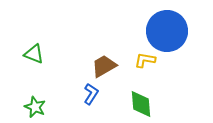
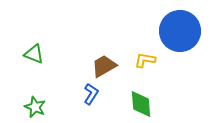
blue circle: moved 13 px right
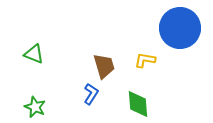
blue circle: moved 3 px up
brown trapezoid: rotated 104 degrees clockwise
green diamond: moved 3 px left
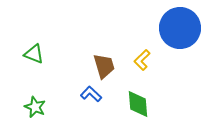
yellow L-shape: moved 3 px left; rotated 55 degrees counterclockwise
blue L-shape: rotated 80 degrees counterclockwise
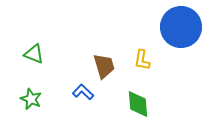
blue circle: moved 1 px right, 1 px up
yellow L-shape: rotated 35 degrees counterclockwise
blue L-shape: moved 8 px left, 2 px up
green star: moved 4 px left, 8 px up
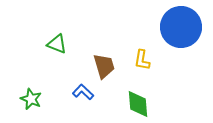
green triangle: moved 23 px right, 10 px up
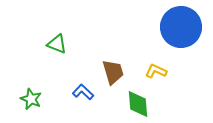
yellow L-shape: moved 14 px right, 11 px down; rotated 105 degrees clockwise
brown trapezoid: moved 9 px right, 6 px down
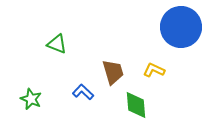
yellow L-shape: moved 2 px left, 1 px up
green diamond: moved 2 px left, 1 px down
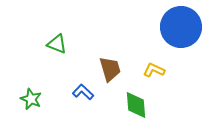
brown trapezoid: moved 3 px left, 3 px up
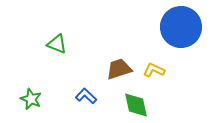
brown trapezoid: moved 9 px right; rotated 92 degrees counterclockwise
blue L-shape: moved 3 px right, 4 px down
green diamond: rotated 8 degrees counterclockwise
